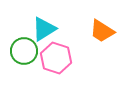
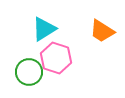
green circle: moved 5 px right, 21 px down
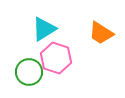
orange trapezoid: moved 1 px left, 2 px down
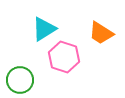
pink hexagon: moved 8 px right, 1 px up
green circle: moved 9 px left, 8 px down
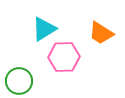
pink hexagon: rotated 20 degrees counterclockwise
green circle: moved 1 px left, 1 px down
